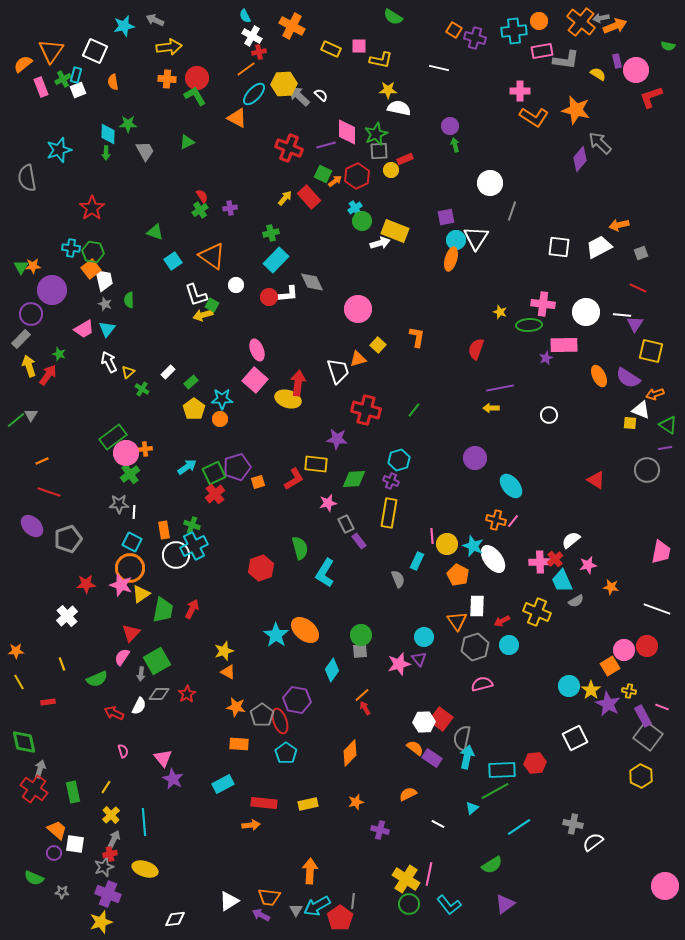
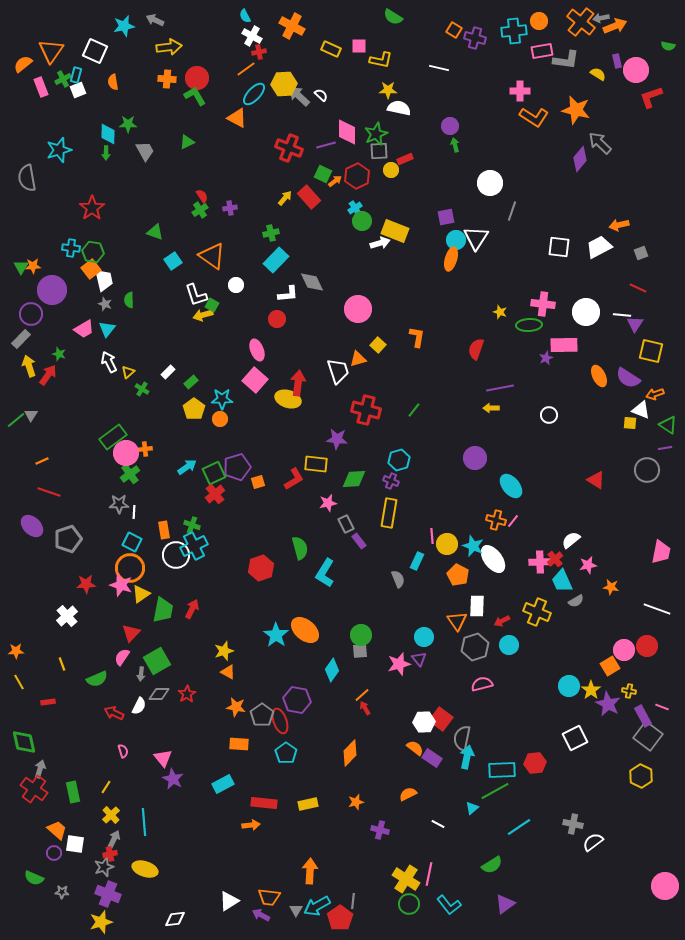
red circle at (269, 297): moved 8 px right, 22 px down
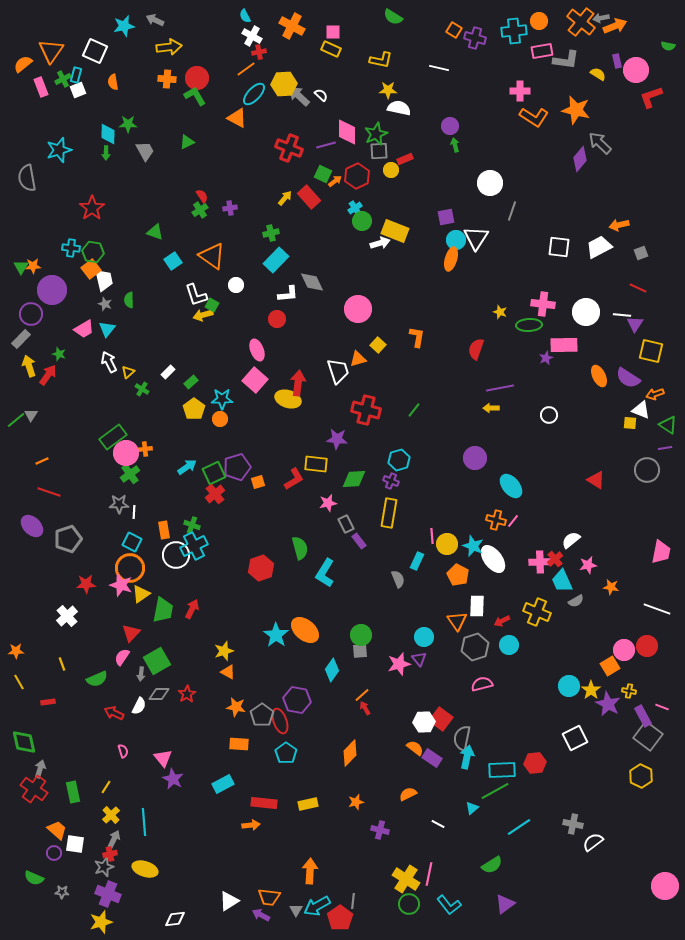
pink square at (359, 46): moved 26 px left, 14 px up
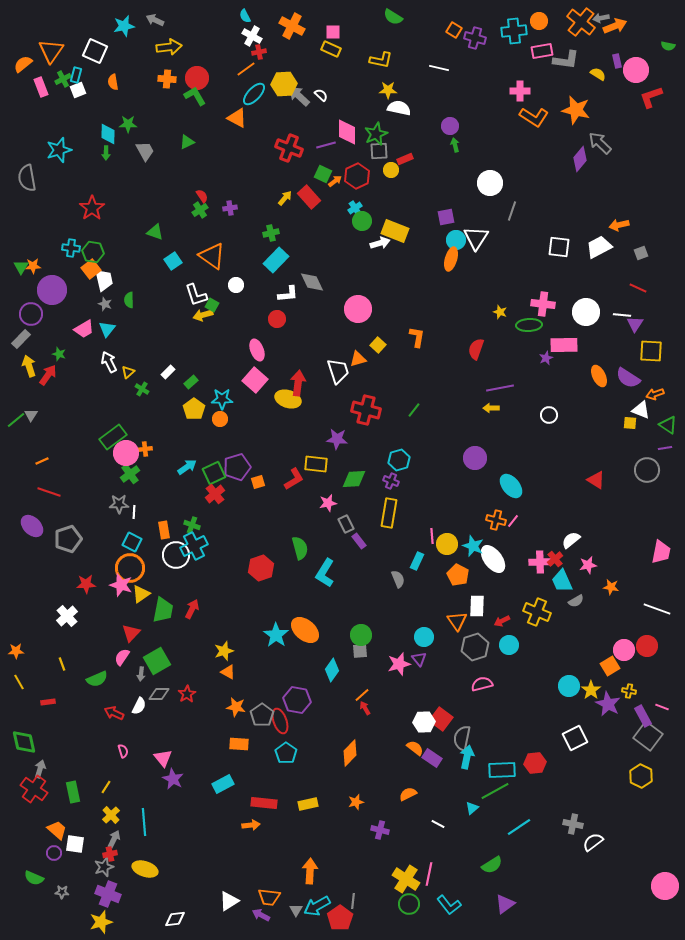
yellow square at (651, 351): rotated 10 degrees counterclockwise
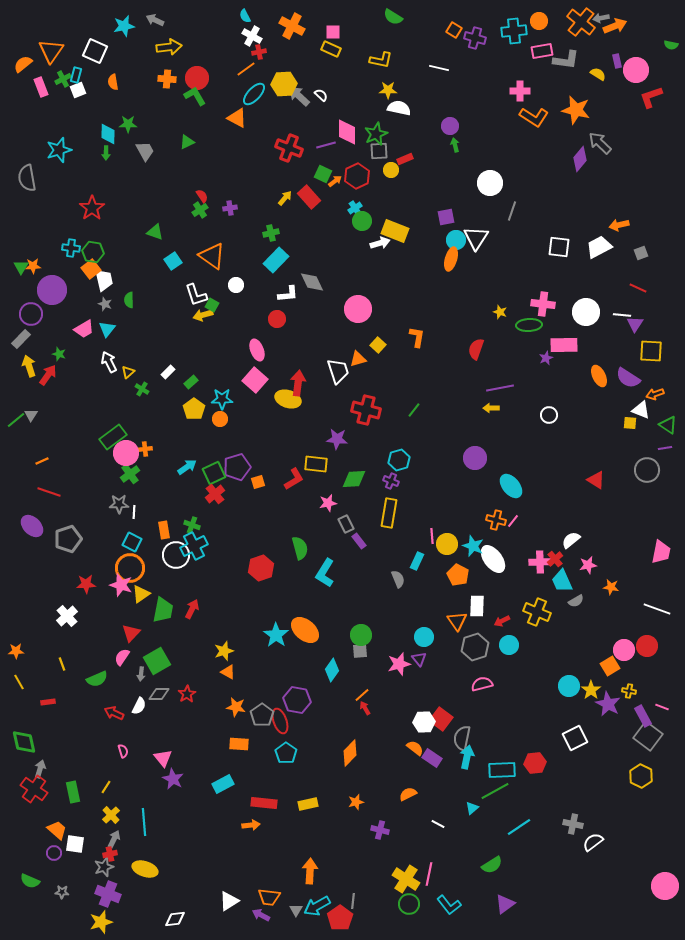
green semicircle at (668, 46): moved 3 px right, 1 px up
green semicircle at (34, 878): moved 4 px left, 3 px down
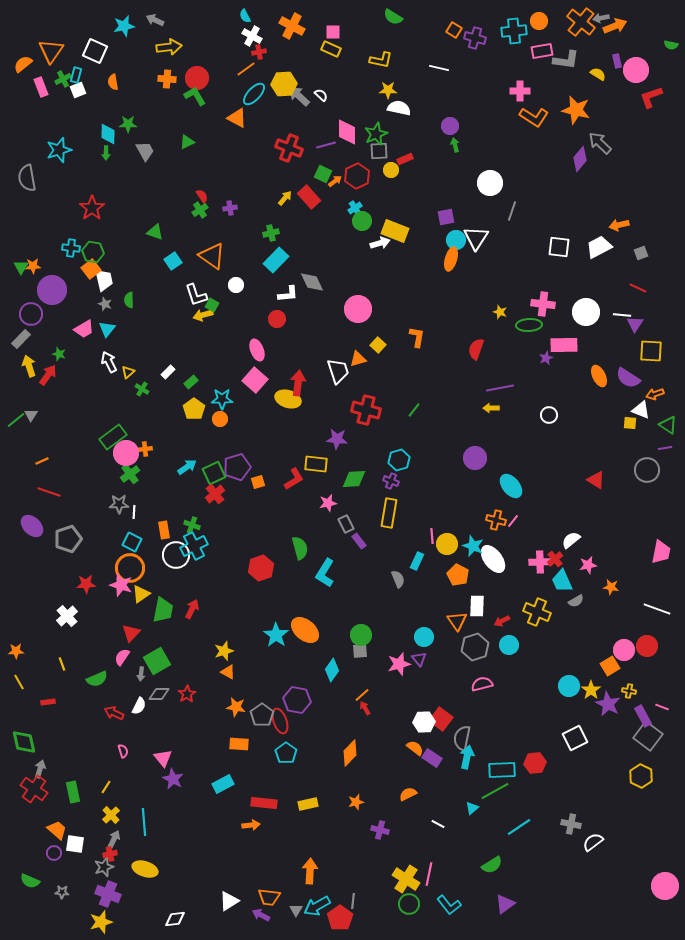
gray cross at (573, 824): moved 2 px left
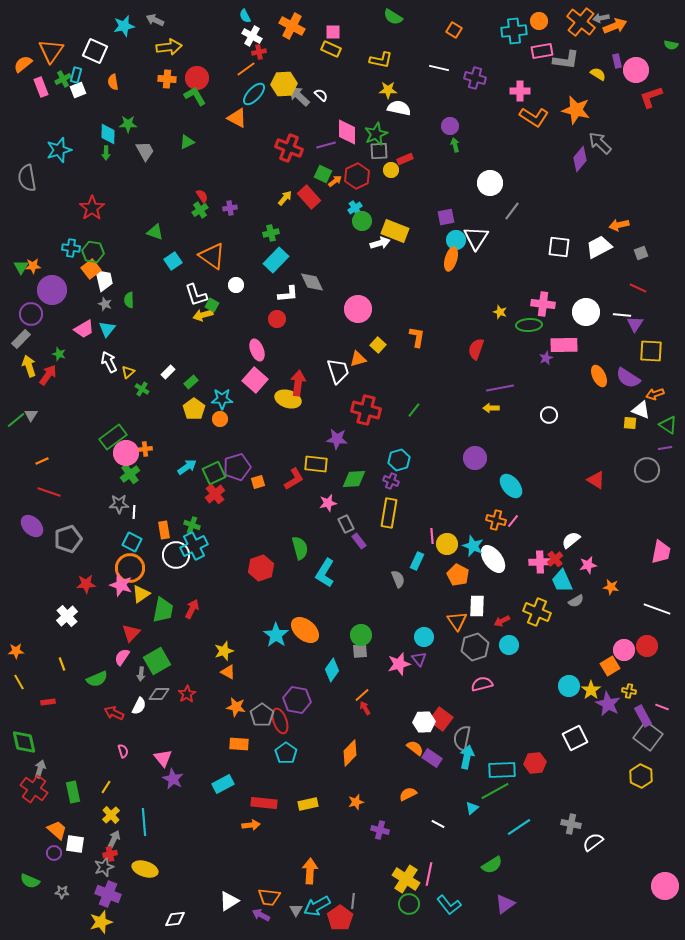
purple cross at (475, 38): moved 40 px down
gray line at (512, 211): rotated 18 degrees clockwise
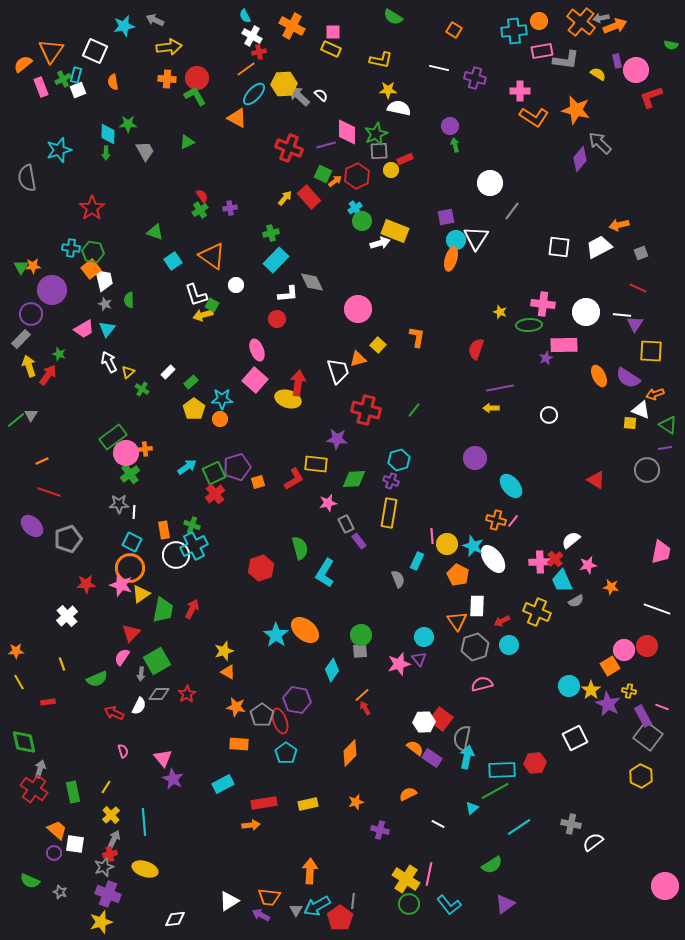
red rectangle at (264, 803): rotated 15 degrees counterclockwise
gray star at (62, 892): moved 2 px left; rotated 16 degrees clockwise
